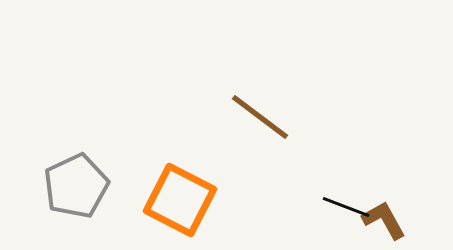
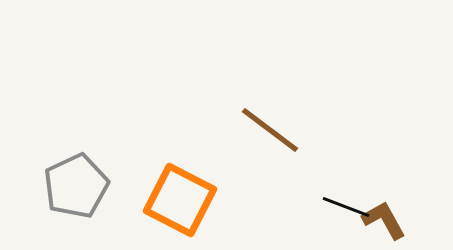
brown line: moved 10 px right, 13 px down
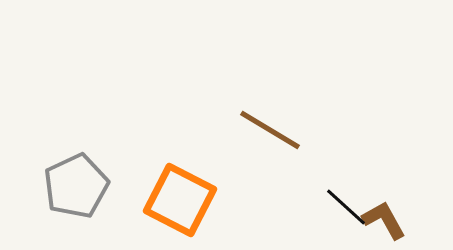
brown line: rotated 6 degrees counterclockwise
black line: rotated 21 degrees clockwise
